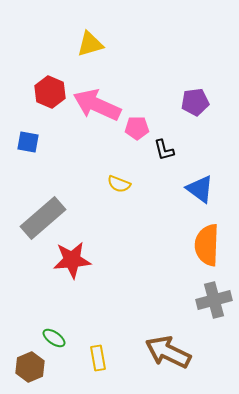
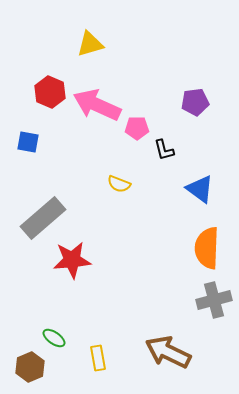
orange semicircle: moved 3 px down
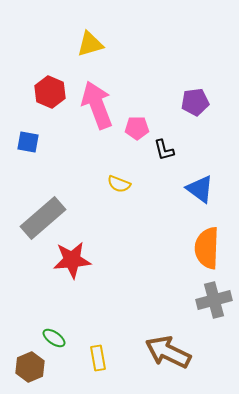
pink arrow: rotated 45 degrees clockwise
